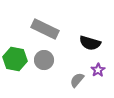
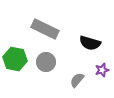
gray circle: moved 2 px right, 2 px down
purple star: moved 4 px right; rotated 16 degrees clockwise
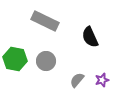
gray rectangle: moved 8 px up
black semicircle: moved 6 px up; rotated 50 degrees clockwise
gray circle: moved 1 px up
purple star: moved 10 px down
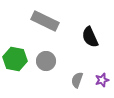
gray semicircle: rotated 21 degrees counterclockwise
